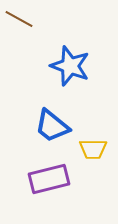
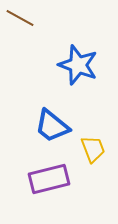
brown line: moved 1 px right, 1 px up
blue star: moved 8 px right, 1 px up
yellow trapezoid: rotated 112 degrees counterclockwise
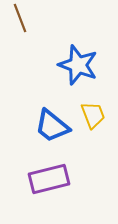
brown line: rotated 40 degrees clockwise
yellow trapezoid: moved 34 px up
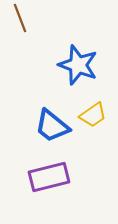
yellow trapezoid: rotated 76 degrees clockwise
purple rectangle: moved 2 px up
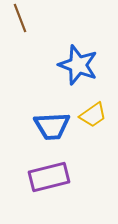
blue trapezoid: rotated 42 degrees counterclockwise
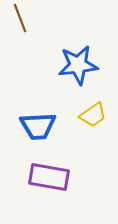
blue star: rotated 27 degrees counterclockwise
blue trapezoid: moved 14 px left
purple rectangle: rotated 24 degrees clockwise
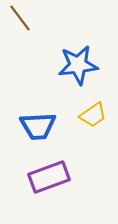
brown line: rotated 16 degrees counterclockwise
purple rectangle: rotated 30 degrees counterclockwise
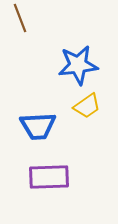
brown line: rotated 16 degrees clockwise
yellow trapezoid: moved 6 px left, 9 px up
purple rectangle: rotated 18 degrees clockwise
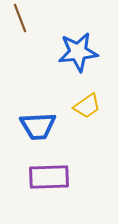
blue star: moved 13 px up
